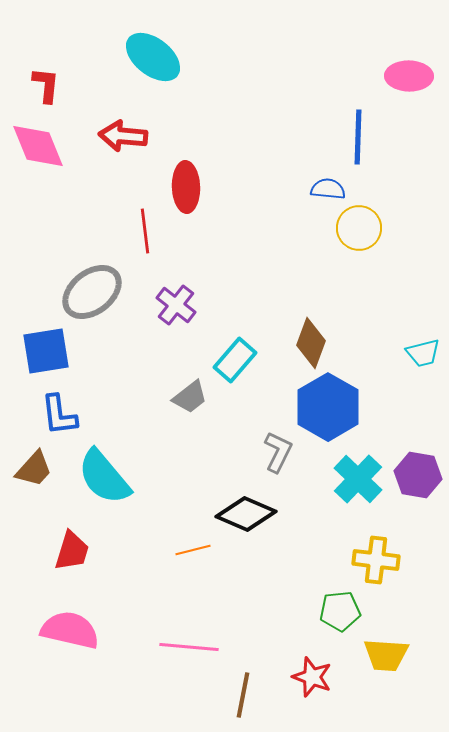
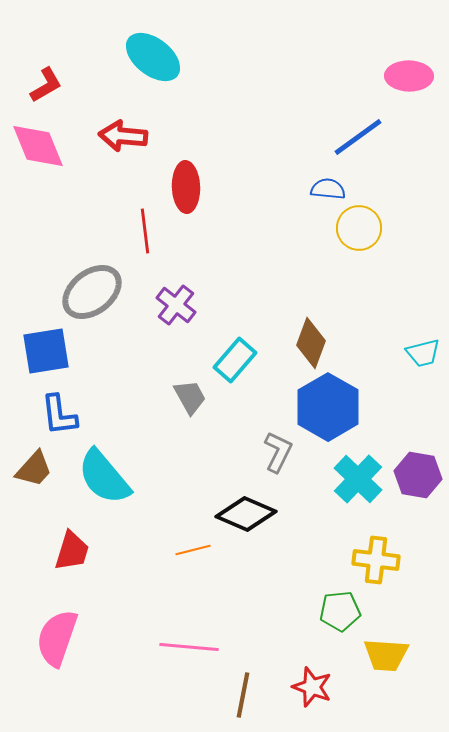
red L-shape: rotated 54 degrees clockwise
blue line: rotated 52 degrees clockwise
gray trapezoid: rotated 81 degrees counterclockwise
pink semicircle: moved 13 px left, 8 px down; rotated 84 degrees counterclockwise
red star: moved 10 px down
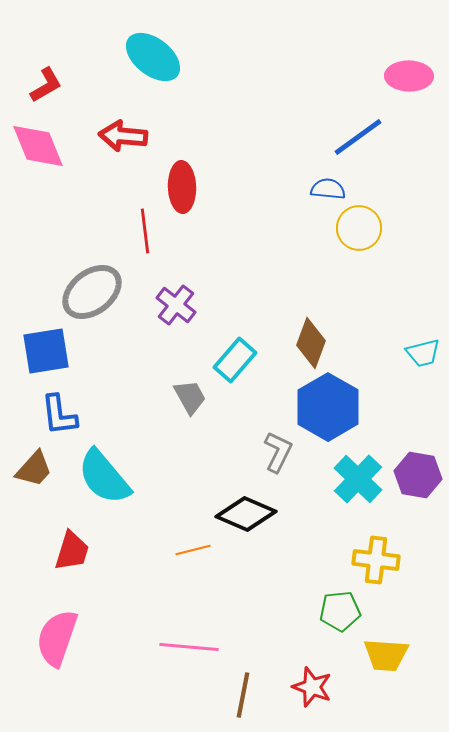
red ellipse: moved 4 px left
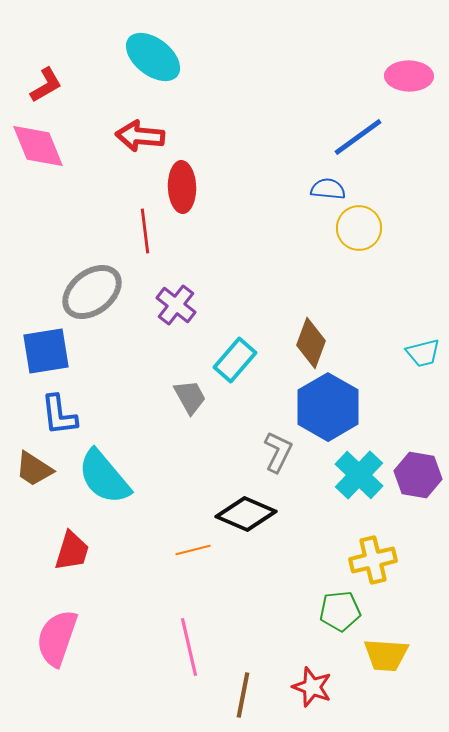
red arrow: moved 17 px right
brown trapezoid: rotated 81 degrees clockwise
cyan cross: moved 1 px right, 4 px up
yellow cross: moved 3 px left; rotated 21 degrees counterclockwise
pink line: rotated 72 degrees clockwise
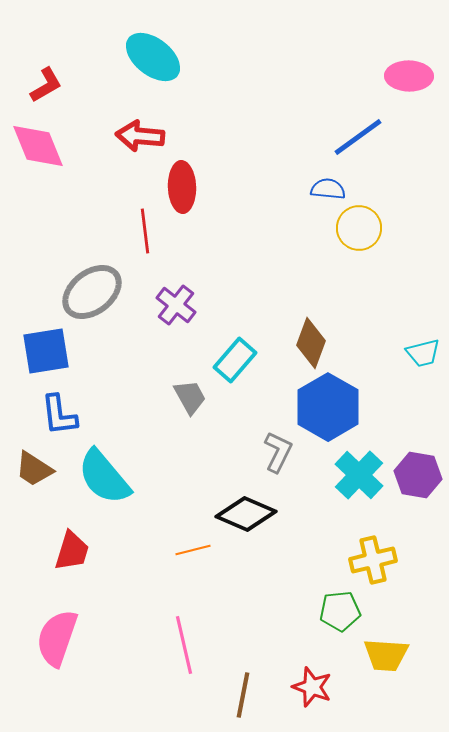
pink line: moved 5 px left, 2 px up
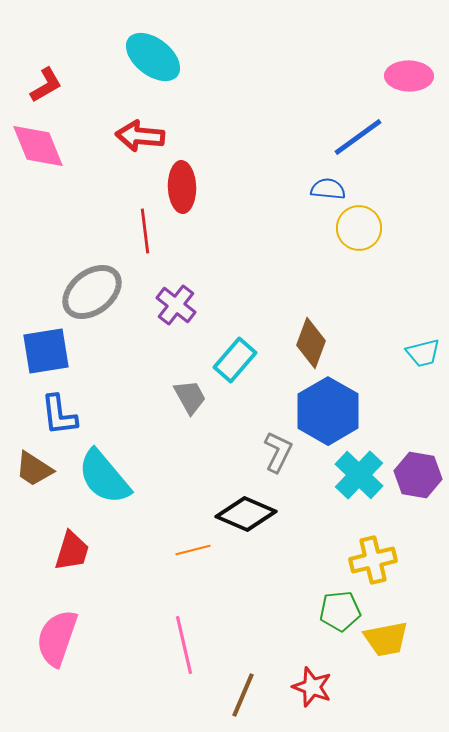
blue hexagon: moved 4 px down
yellow trapezoid: moved 16 px up; rotated 15 degrees counterclockwise
brown line: rotated 12 degrees clockwise
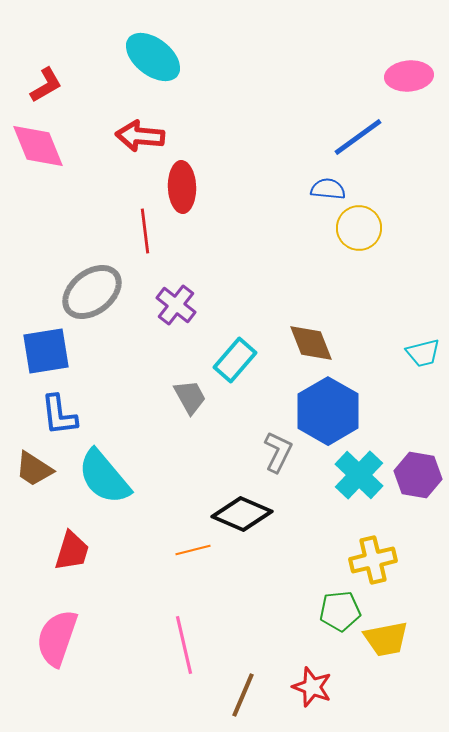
pink ellipse: rotated 6 degrees counterclockwise
brown diamond: rotated 42 degrees counterclockwise
black diamond: moved 4 px left
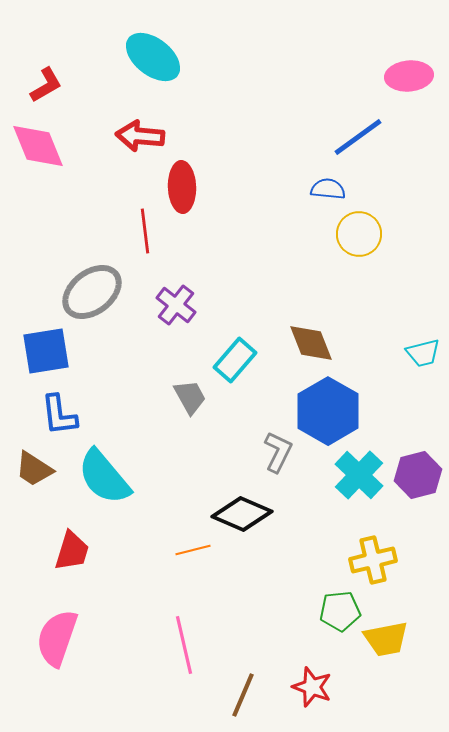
yellow circle: moved 6 px down
purple hexagon: rotated 24 degrees counterclockwise
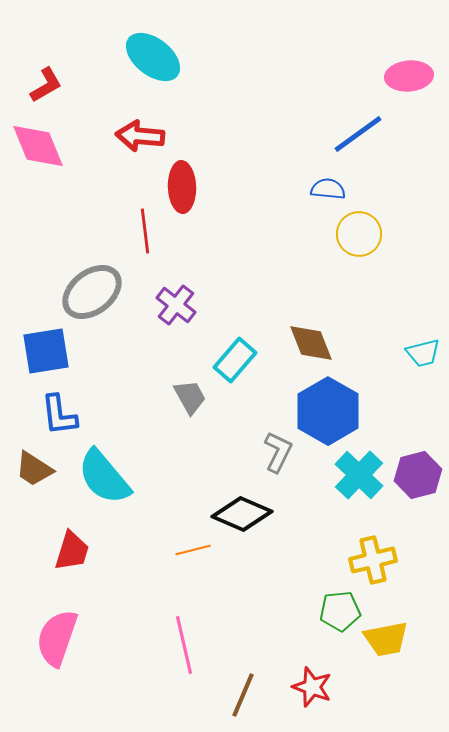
blue line: moved 3 px up
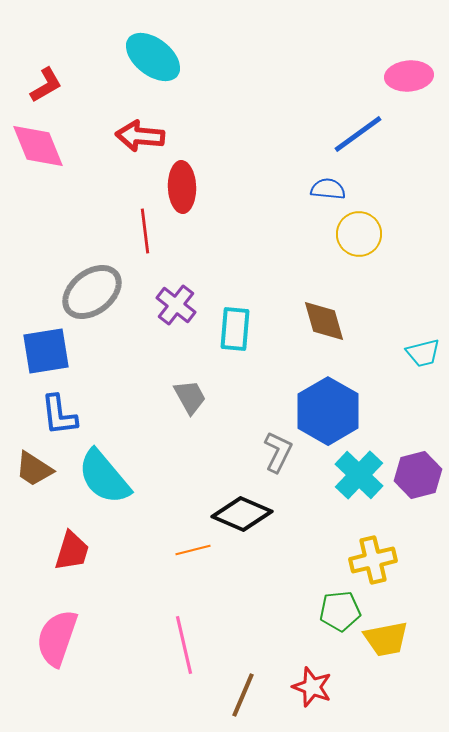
brown diamond: moved 13 px right, 22 px up; rotated 6 degrees clockwise
cyan rectangle: moved 31 px up; rotated 36 degrees counterclockwise
